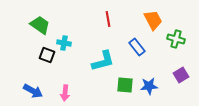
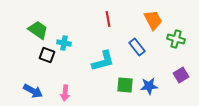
green trapezoid: moved 2 px left, 5 px down
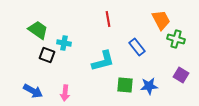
orange trapezoid: moved 8 px right
purple square: rotated 28 degrees counterclockwise
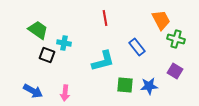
red line: moved 3 px left, 1 px up
purple square: moved 6 px left, 4 px up
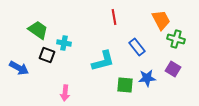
red line: moved 9 px right, 1 px up
purple square: moved 2 px left, 2 px up
blue star: moved 2 px left, 8 px up
blue arrow: moved 14 px left, 23 px up
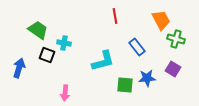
red line: moved 1 px right, 1 px up
blue arrow: rotated 102 degrees counterclockwise
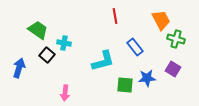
blue rectangle: moved 2 px left
black square: rotated 21 degrees clockwise
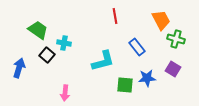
blue rectangle: moved 2 px right
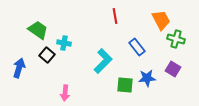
cyan L-shape: rotated 30 degrees counterclockwise
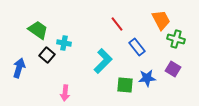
red line: moved 2 px right, 8 px down; rotated 28 degrees counterclockwise
